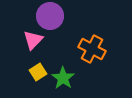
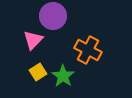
purple circle: moved 3 px right
orange cross: moved 4 px left, 1 px down
green star: moved 2 px up
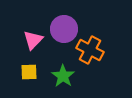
purple circle: moved 11 px right, 13 px down
orange cross: moved 2 px right
yellow square: moved 9 px left; rotated 30 degrees clockwise
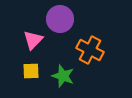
purple circle: moved 4 px left, 10 px up
yellow square: moved 2 px right, 1 px up
green star: rotated 15 degrees counterclockwise
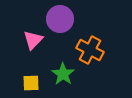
yellow square: moved 12 px down
green star: moved 2 px up; rotated 15 degrees clockwise
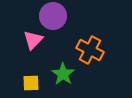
purple circle: moved 7 px left, 3 px up
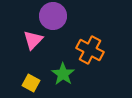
yellow square: rotated 30 degrees clockwise
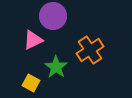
pink triangle: rotated 20 degrees clockwise
orange cross: rotated 28 degrees clockwise
green star: moved 7 px left, 7 px up
